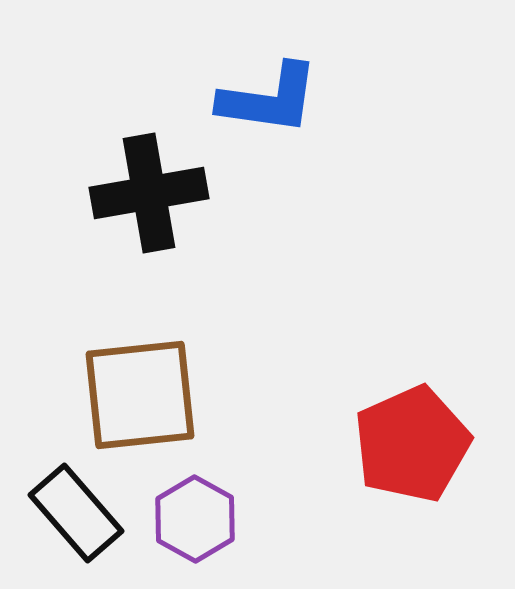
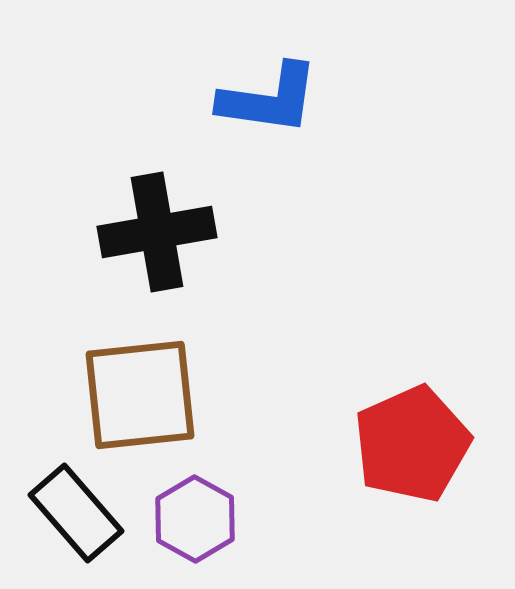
black cross: moved 8 px right, 39 px down
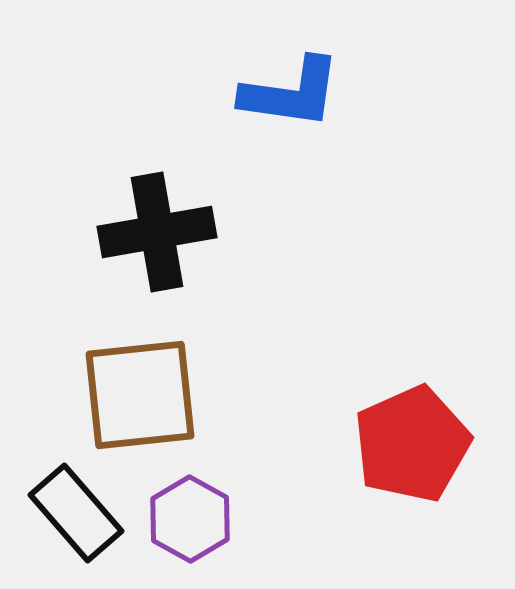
blue L-shape: moved 22 px right, 6 px up
purple hexagon: moved 5 px left
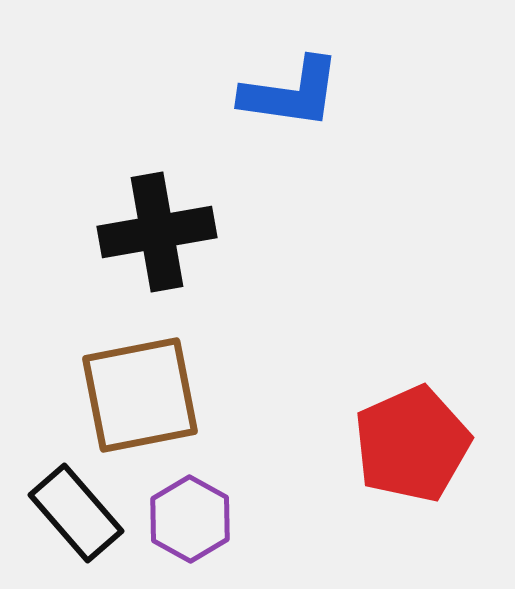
brown square: rotated 5 degrees counterclockwise
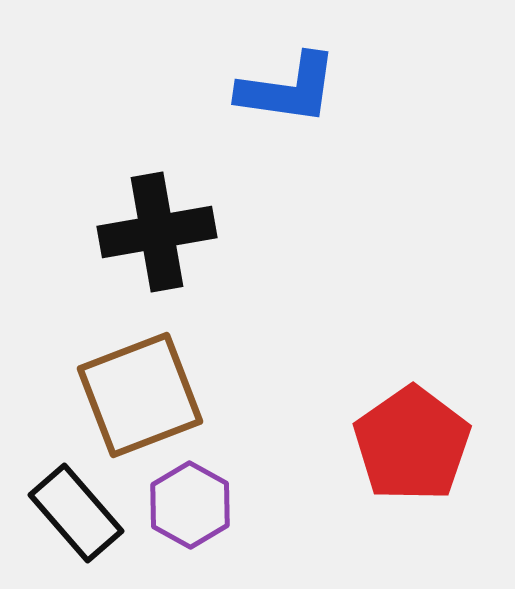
blue L-shape: moved 3 px left, 4 px up
brown square: rotated 10 degrees counterclockwise
red pentagon: rotated 11 degrees counterclockwise
purple hexagon: moved 14 px up
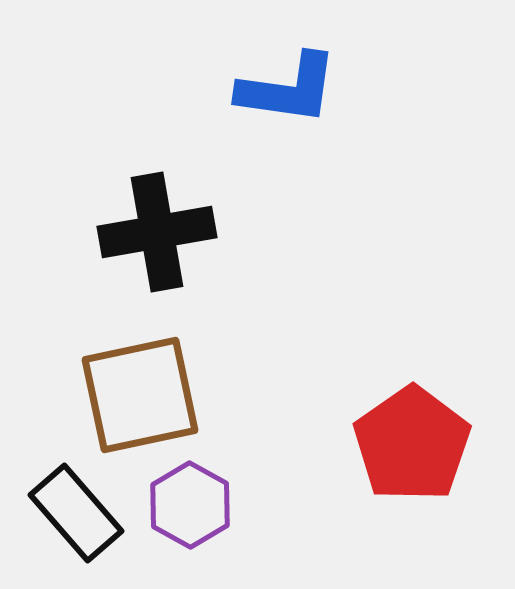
brown square: rotated 9 degrees clockwise
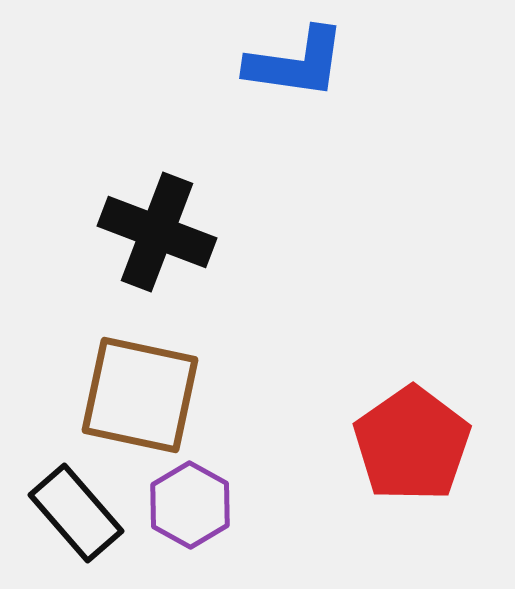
blue L-shape: moved 8 px right, 26 px up
black cross: rotated 31 degrees clockwise
brown square: rotated 24 degrees clockwise
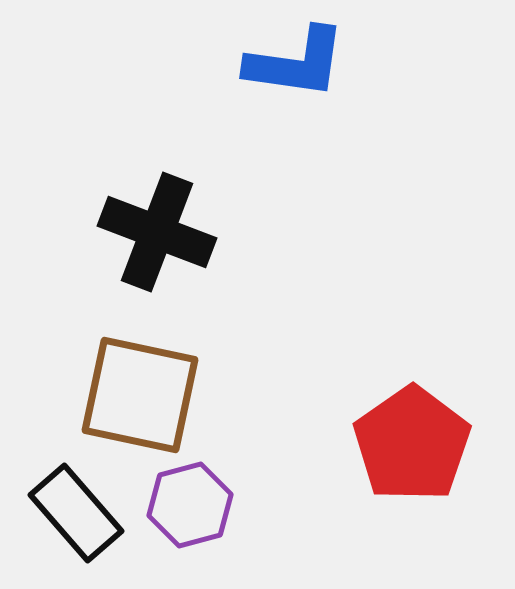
purple hexagon: rotated 16 degrees clockwise
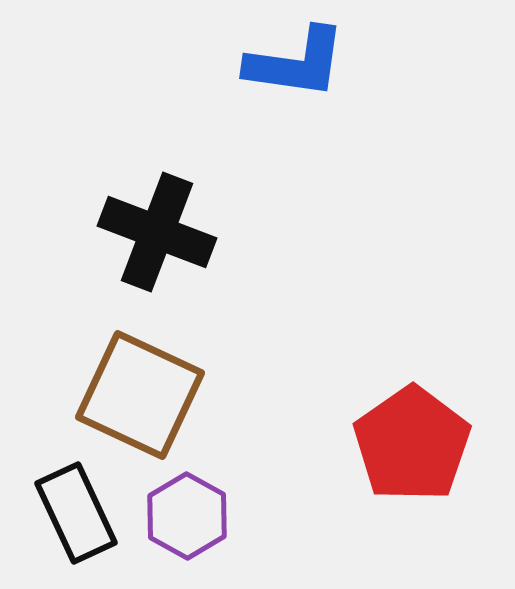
brown square: rotated 13 degrees clockwise
purple hexagon: moved 3 px left, 11 px down; rotated 16 degrees counterclockwise
black rectangle: rotated 16 degrees clockwise
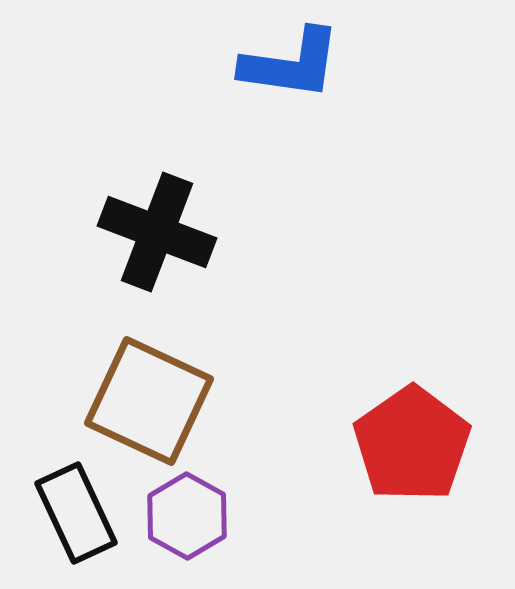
blue L-shape: moved 5 px left, 1 px down
brown square: moved 9 px right, 6 px down
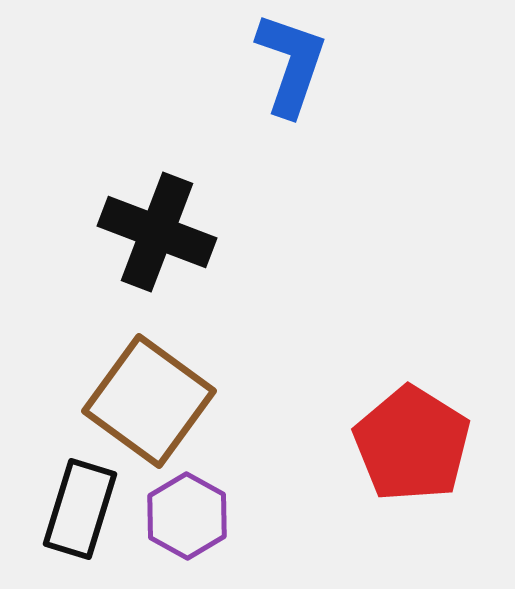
blue L-shape: rotated 79 degrees counterclockwise
brown square: rotated 11 degrees clockwise
red pentagon: rotated 5 degrees counterclockwise
black rectangle: moved 4 px right, 4 px up; rotated 42 degrees clockwise
